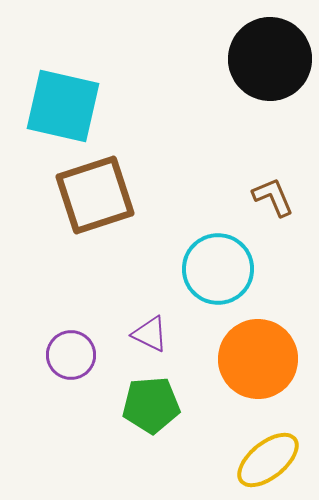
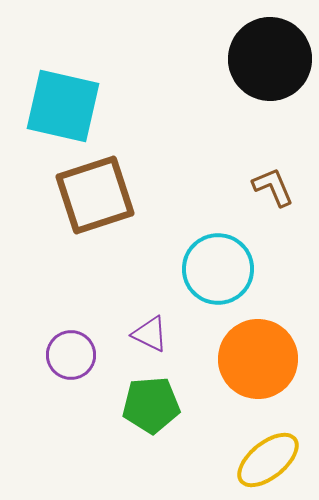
brown L-shape: moved 10 px up
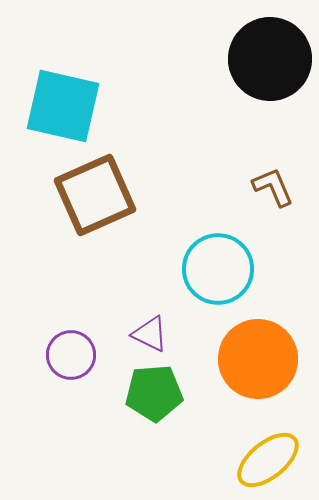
brown square: rotated 6 degrees counterclockwise
green pentagon: moved 3 px right, 12 px up
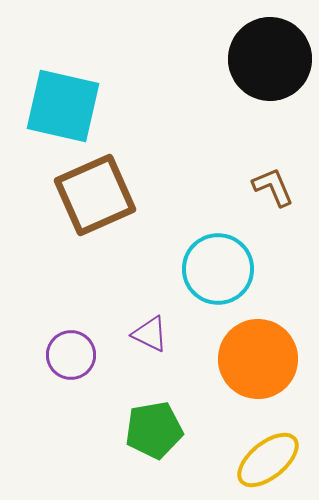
green pentagon: moved 37 px down; rotated 6 degrees counterclockwise
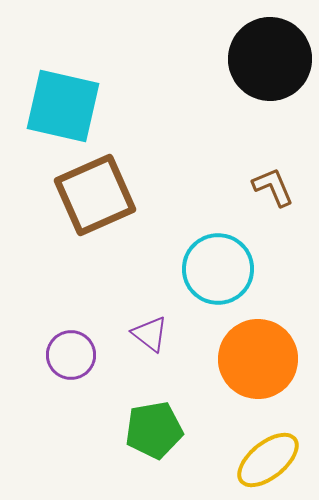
purple triangle: rotated 12 degrees clockwise
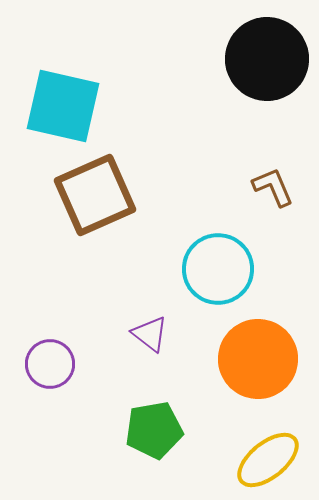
black circle: moved 3 px left
purple circle: moved 21 px left, 9 px down
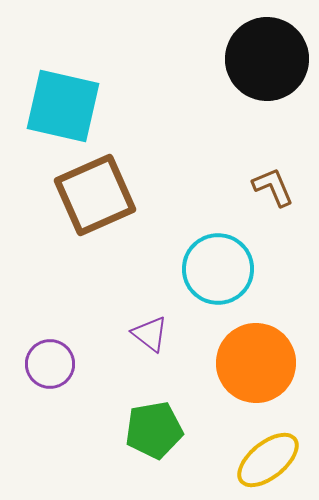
orange circle: moved 2 px left, 4 px down
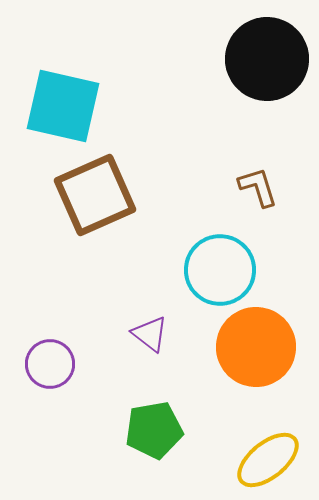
brown L-shape: moved 15 px left; rotated 6 degrees clockwise
cyan circle: moved 2 px right, 1 px down
orange circle: moved 16 px up
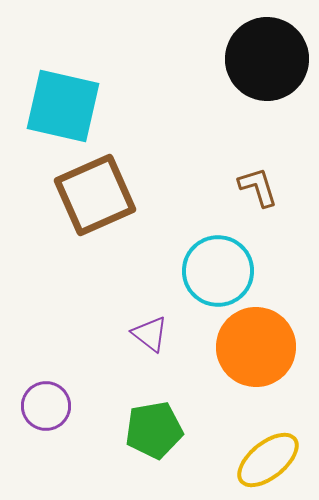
cyan circle: moved 2 px left, 1 px down
purple circle: moved 4 px left, 42 px down
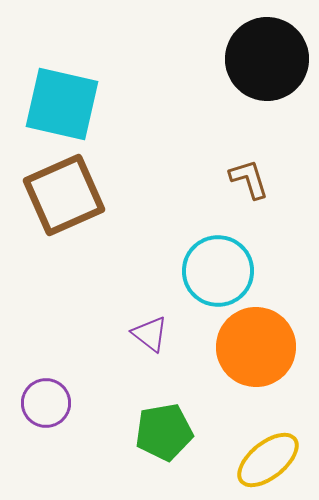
cyan square: moved 1 px left, 2 px up
brown L-shape: moved 9 px left, 8 px up
brown square: moved 31 px left
purple circle: moved 3 px up
green pentagon: moved 10 px right, 2 px down
